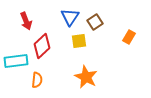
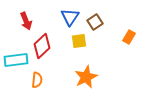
cyan rectangle: moved 1 px up
orange star: rotated 20 degrees clockwise
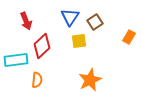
orange star: moved 4 px right, 3 px down
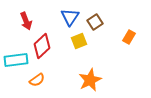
yellow square: rotated 14 degrees counterclockwise
orange semicircle: rotated 49 degrees clockwise
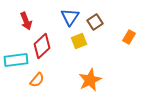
orange semicircle: rotated 14 degrees counterclockwise
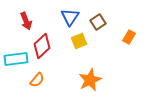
brown square: moved 3 px right
cyan rectangle: moved 1 px up
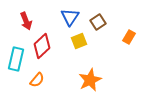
cyan rectangle: rotated 70 degrees counterclockwise
